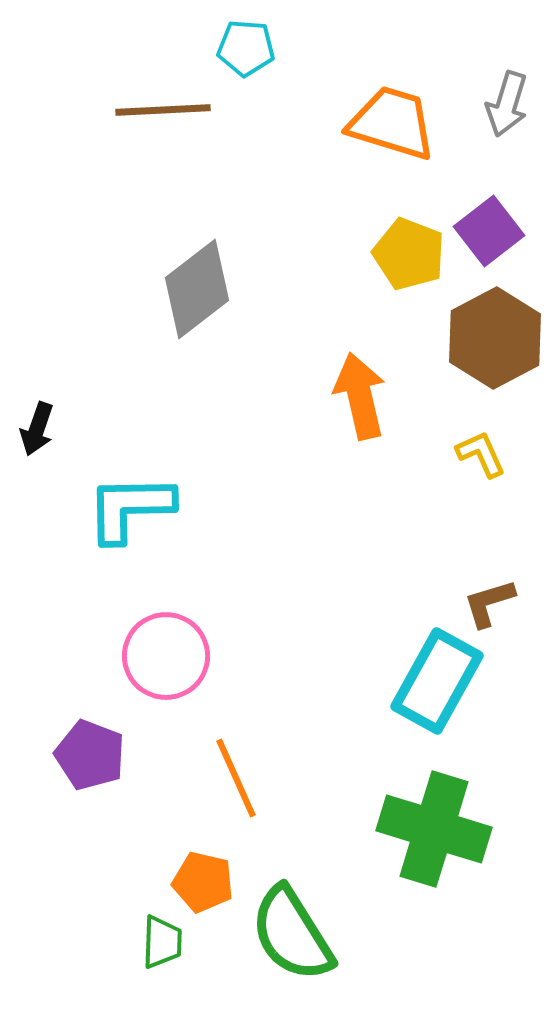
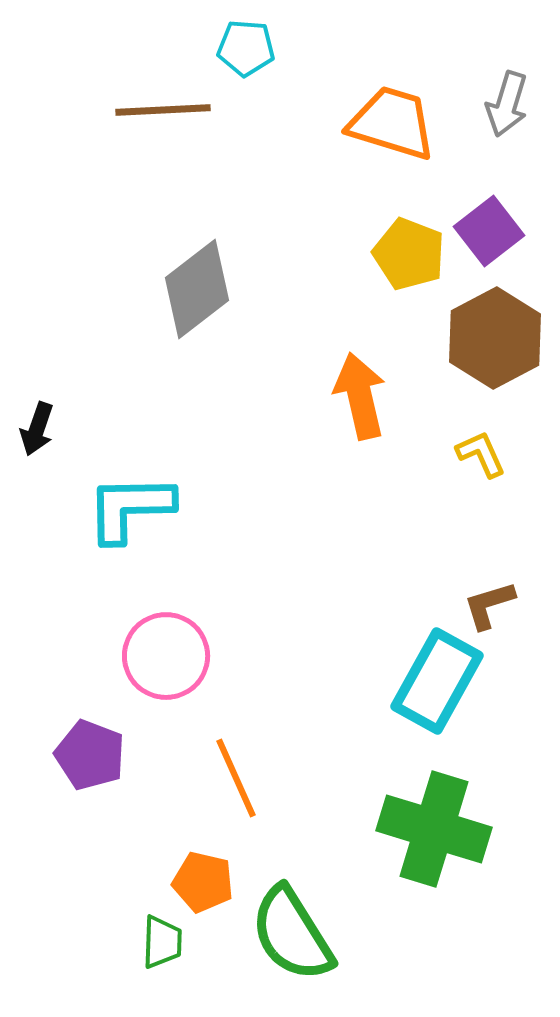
brown L-shape: moved 2 px down
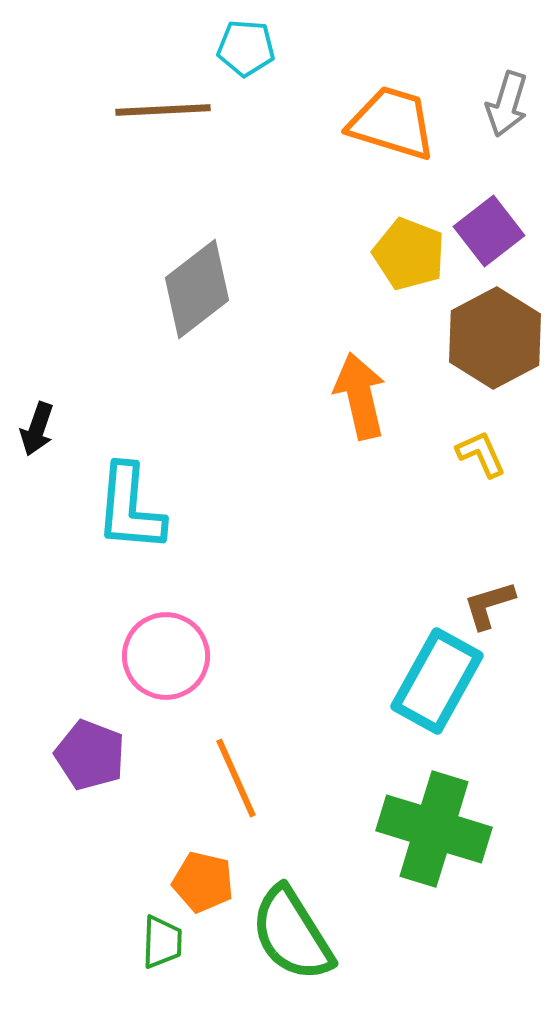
cyan L-shape: rotated 84 degrees counterclockwise
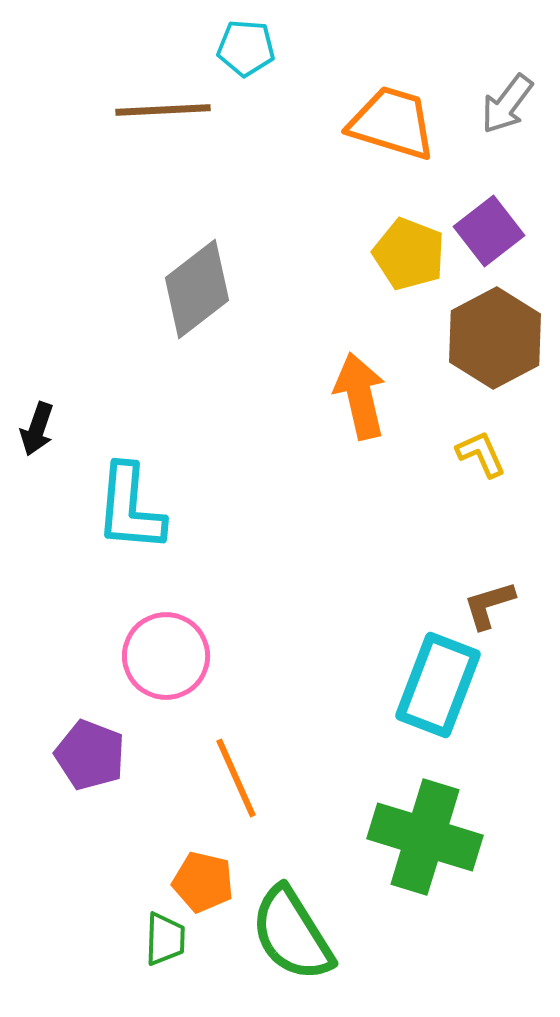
gray arrow: rotated 20 degrees clockwise
cyan rectangle: moved 1 px right, 4 px down; rotated 8 degrees counterclockwise
green cross: moved 9 px left, 8 px down
green trapezoid: moved 3 px right, 3 px up
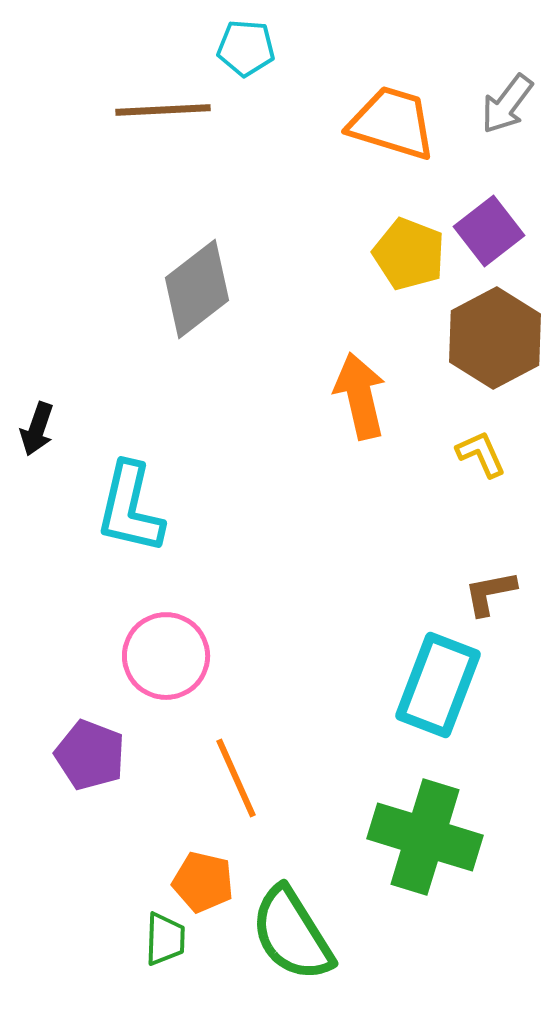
cyan L-shape: rotated 8 degrees clockwise
brown L-shape: moved 1 px right, 12 px up; rotated 6 degrees clockwise
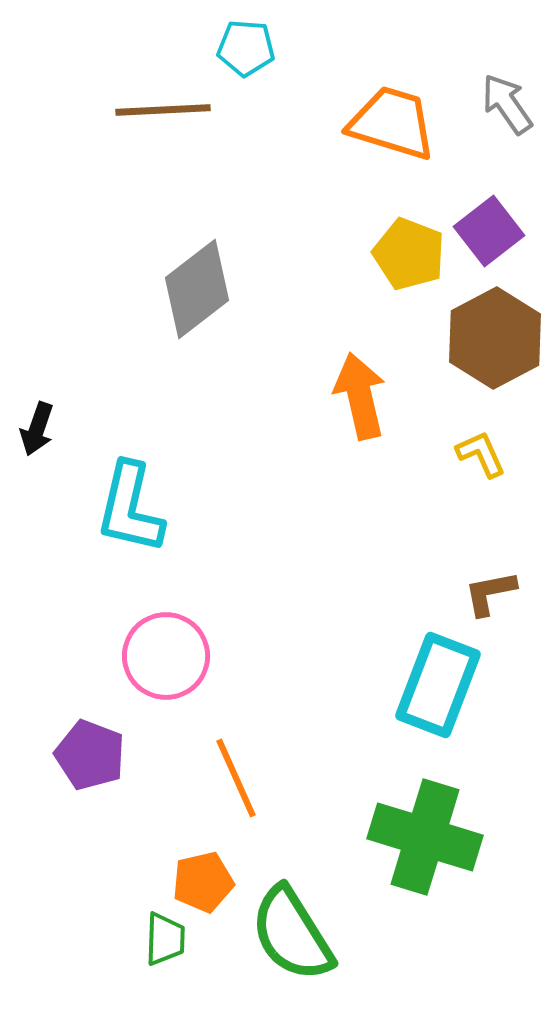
gray arrow: rotated 108 degrees clockwise
orange pentagon: rotated 26 degrees counterclockwise
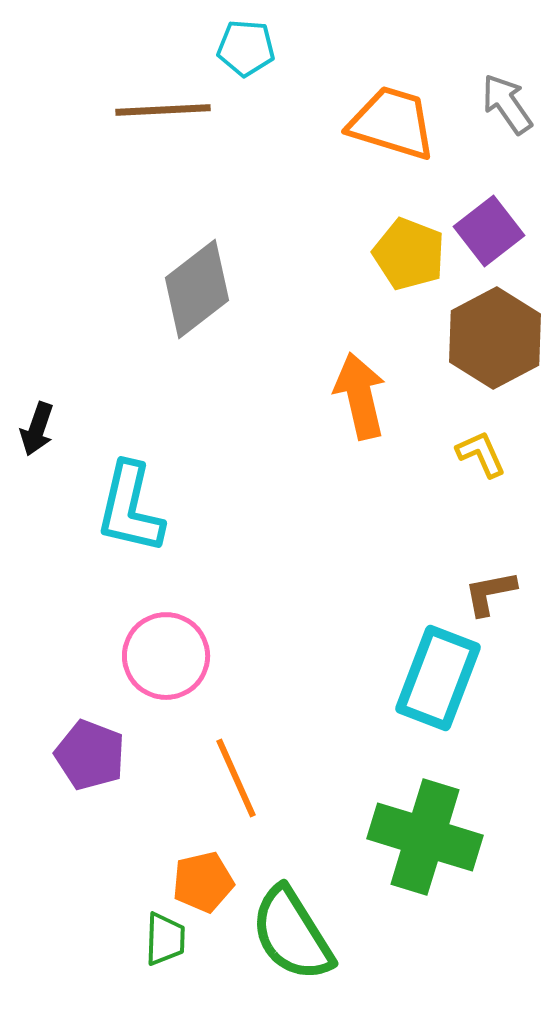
cyan rectangle: moved 7 px up
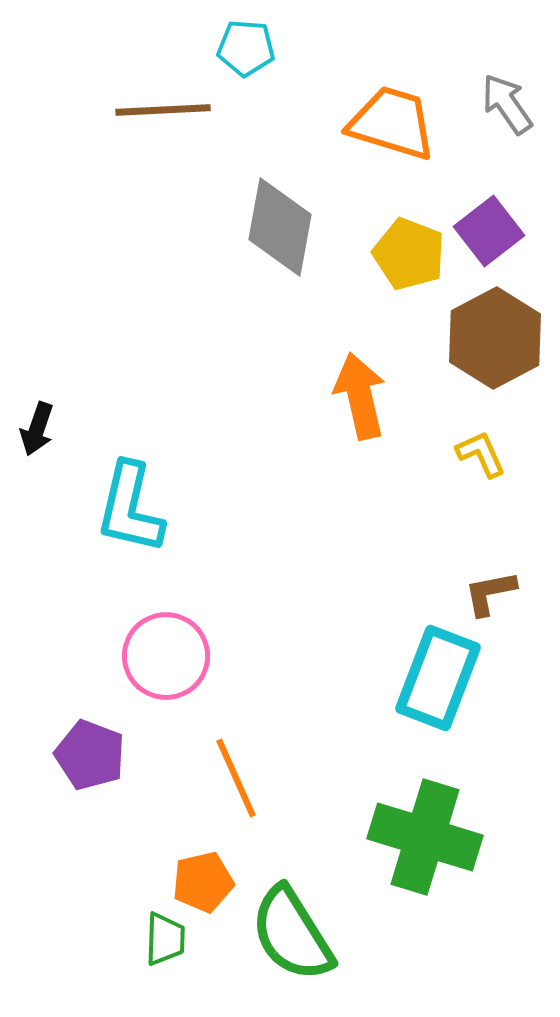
gray diamond: moved 83 px right, 62 px up; rotated 42 degrees counterclockwise
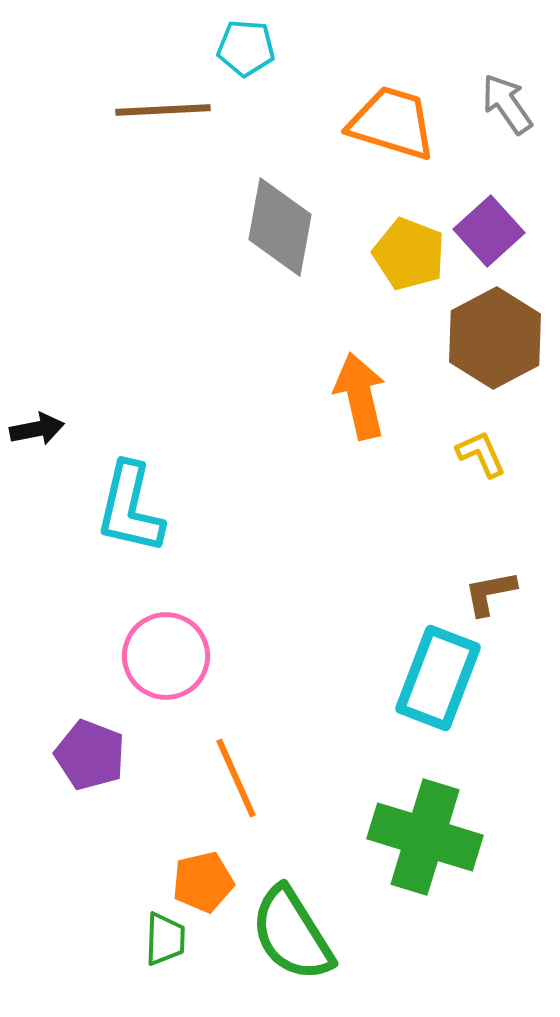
purple square: rotated 4 degrees counterclockwise
black arrow: rotated 120 degrees counterclockwise
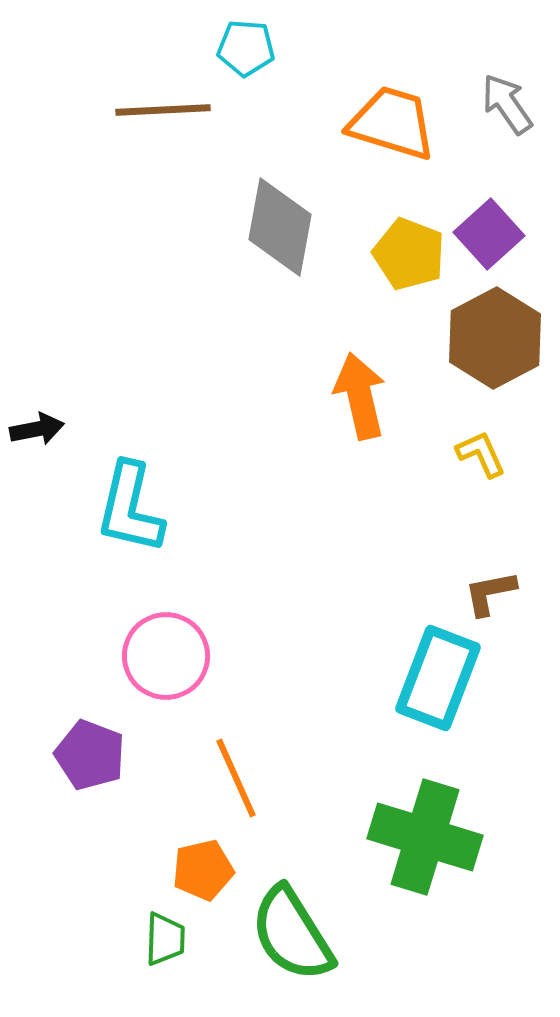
purple square: moved 3 px down
orange pentagon: moved 12 px up
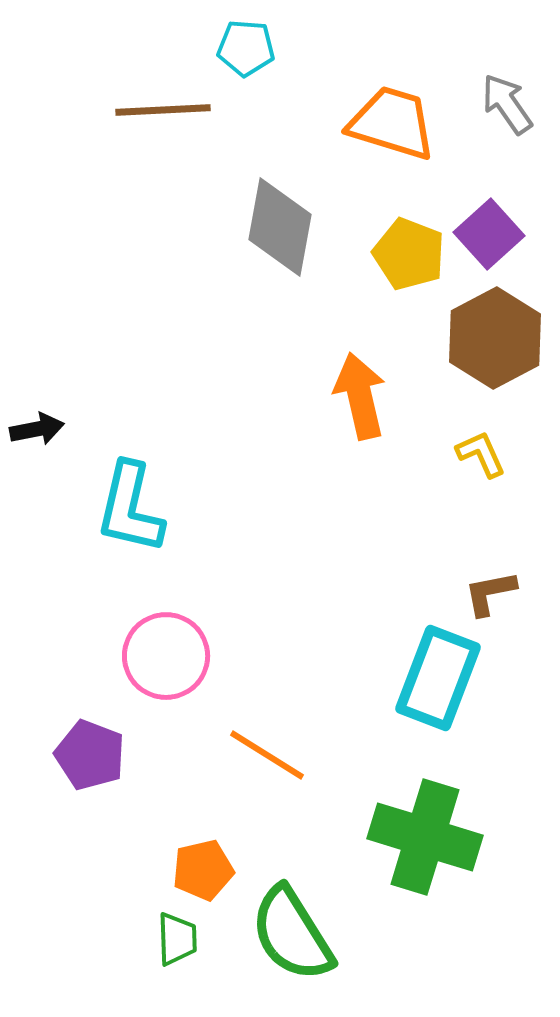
orange line: moved 31 px right, 23 px up; rotated 34 degrees counterclockwise
green trapezoid: moved 12 px right; rotated 4 degrees counterclockwise
